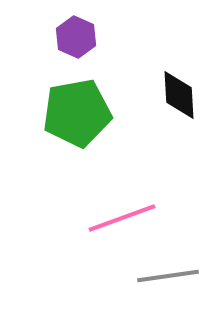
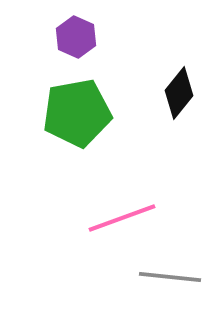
black diamond: moved 2 px up; rotated 42 degrees clockwise
gray line: moved 2 px right, 1 px down; rotated 14 degrees clockwise
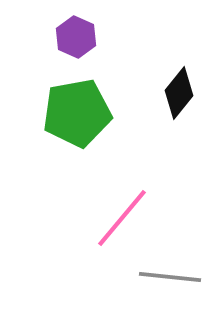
pink line: rotated 30 degrees counterclockwise
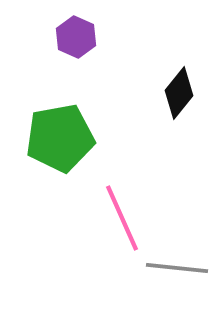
green pentagon: moved 17 px left, 25 px down
pink line: rotated 64 degrees counterclockwise
gray line: moved 7 px right, 9 px up
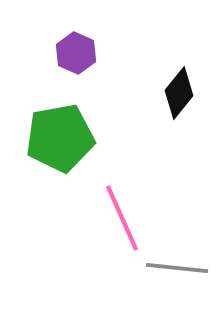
purple hexagon: moved 16 px down
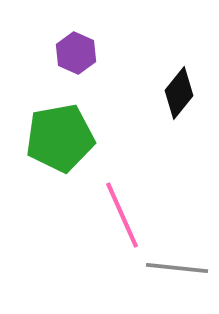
pink line: moved 3 px up
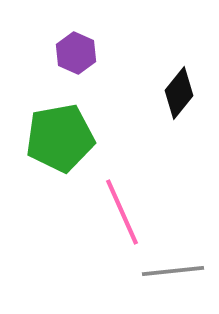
pink line: moved 3 px up
gray line: moved 4 px left, 3 px down; rotated 12 degrees counterclockwise
